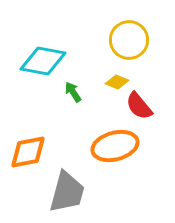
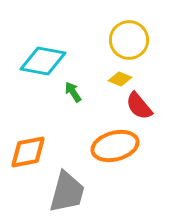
yellow diamond: moved 3 px right, 3 px up
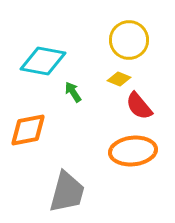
yellow diamond: moved 1 px left
orange ellipse: moved 18 px right, 5 px down; rotated 9 degrees clockwise
orange diamond: moved 22 px up
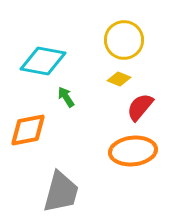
yellow circle: moved 5 px left
green arrow: moved 7 px left, 5 px down
red semicircle: moved 1 px right, 1 px down; rotated 80 degrees clockwise
gray trapezoid: moved 6 px left
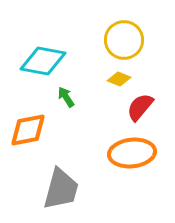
orange ellipse: moved 1 px left, 2 px down
gray trapezoid: moved 3 px up
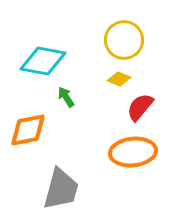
orange ellipse: moved 1 px right, 1 px up
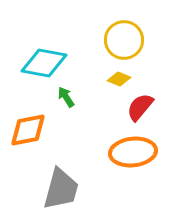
cyan diamond: moved 1 px right, 2 px down
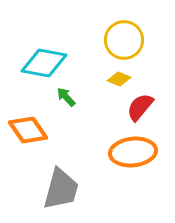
green arrow: rotated 10 degrees counterclockwise
orange diamond: rotated 66 degrees clockwise
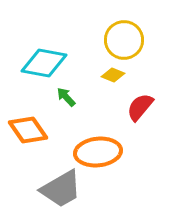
yellow diamond: moved 6 px left, 4 px up
orange ellipse: moved 35 px left
gray trapezoid: rotated 45 degrees clockwise
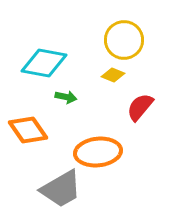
green arrow: rotated 145 degrees clockwise
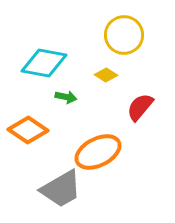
yellow circle: moved 5 px up
yellow diamond: moved 7 px left; rotated 10 degrees clockwise
orange diamond: rotated 21 degrees counterclockwise
orange ellipse: rotated 21 degrees counterclockwise
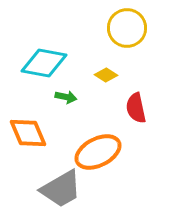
yellow circle: moved 3 px right, 7 px up
red semicircle: moved 4 px left, 1 px down; rotated 52 degrees counterclockwise
orange diamond: moved 3 px down; rotated 33 degrees clockwise
